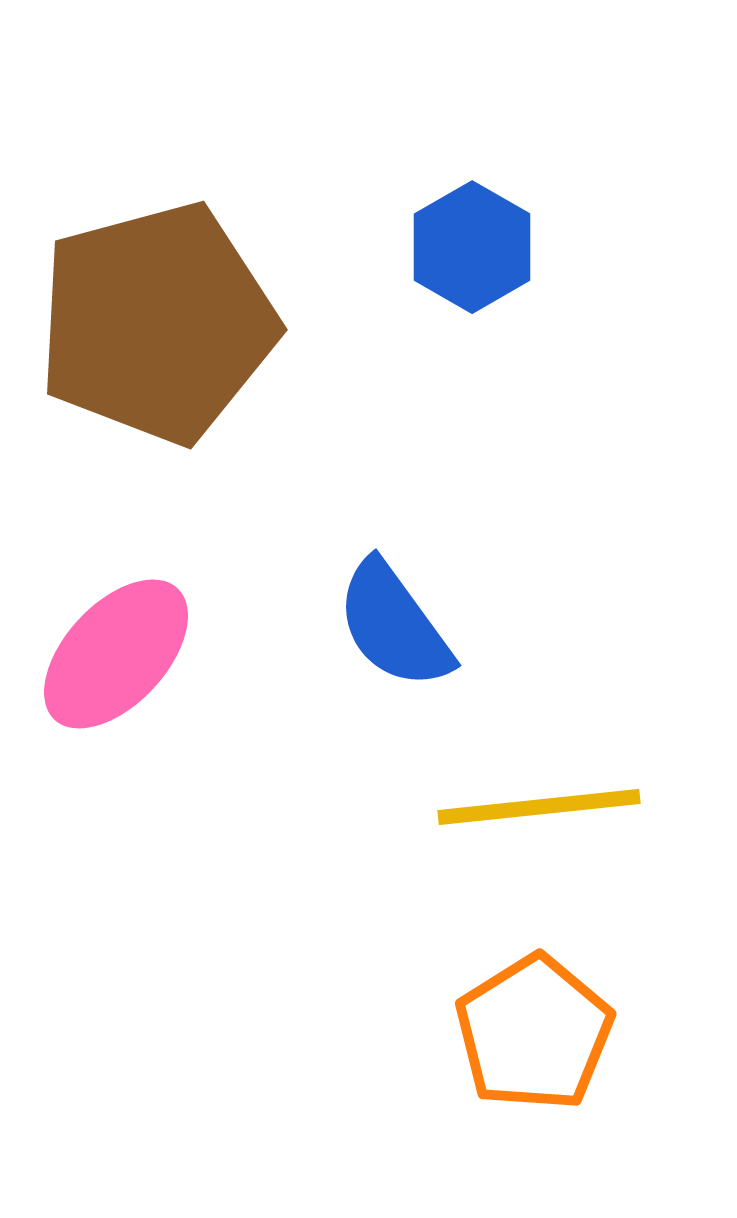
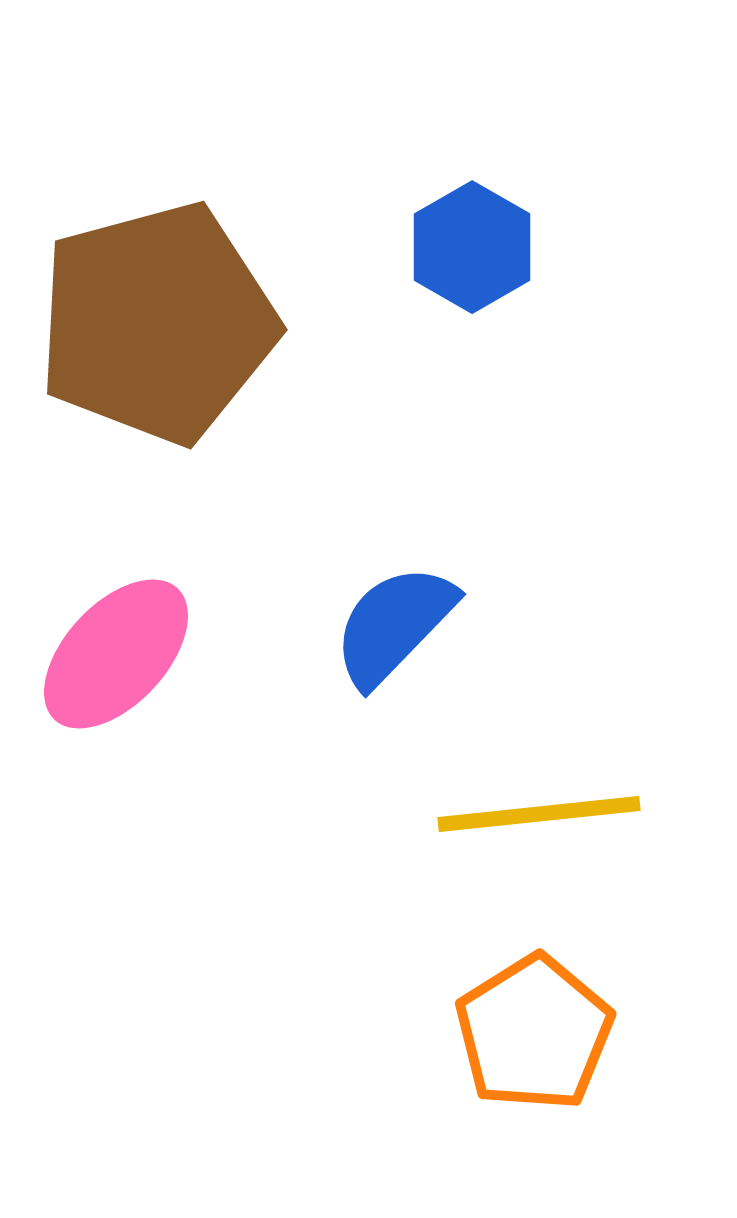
blue semicircle: rotated 80 degrees clockwise
yellow line: moved 7 px down
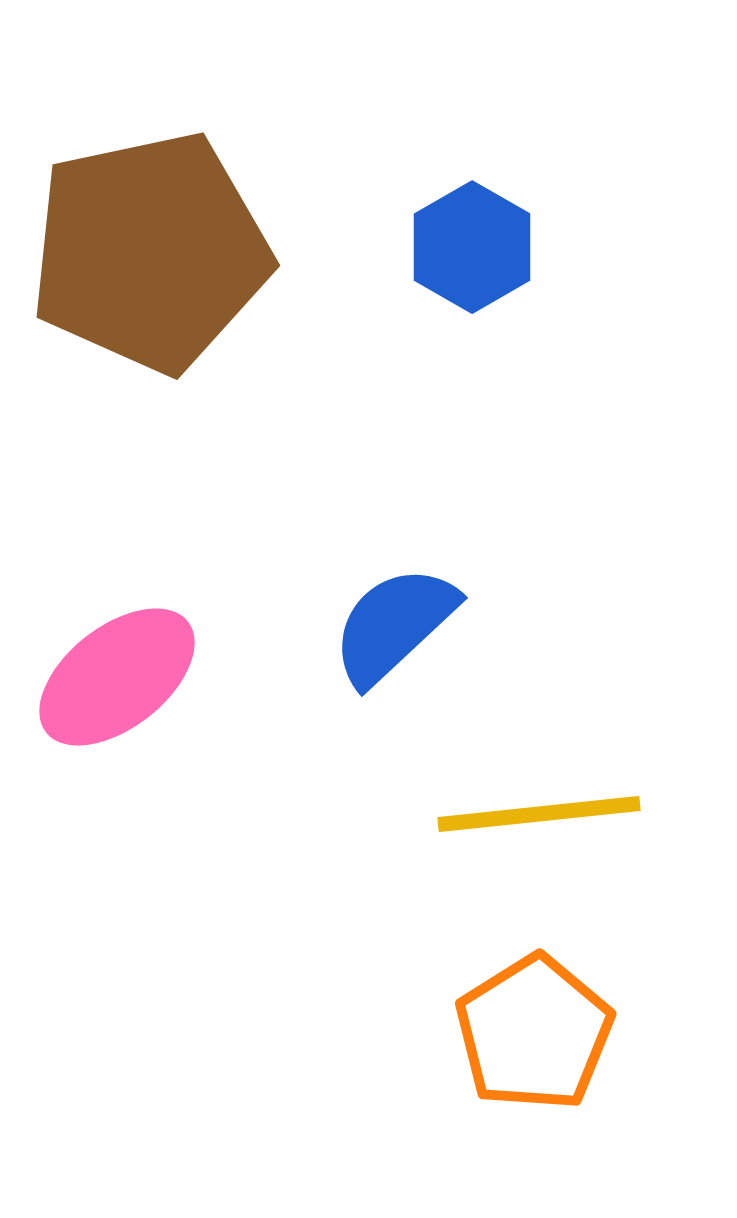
brown pentagon: moved 7 px left, 71 px up; rotated 3 degrees clockwise
blue semicircle: rotated 3 degrees clockwise
pink ellipse: moved 1 px right, 23 px down; rotated 9 degrees clockwise
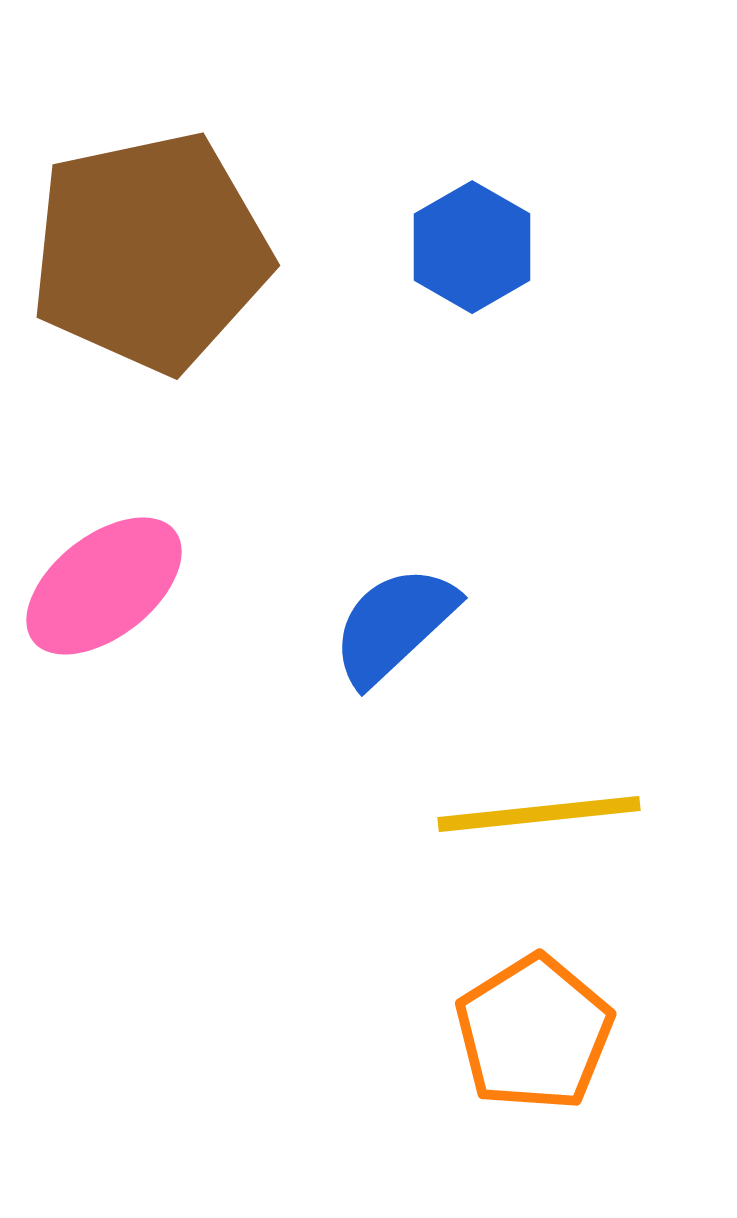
pink ellipse: moved 13 px left, 91 px up
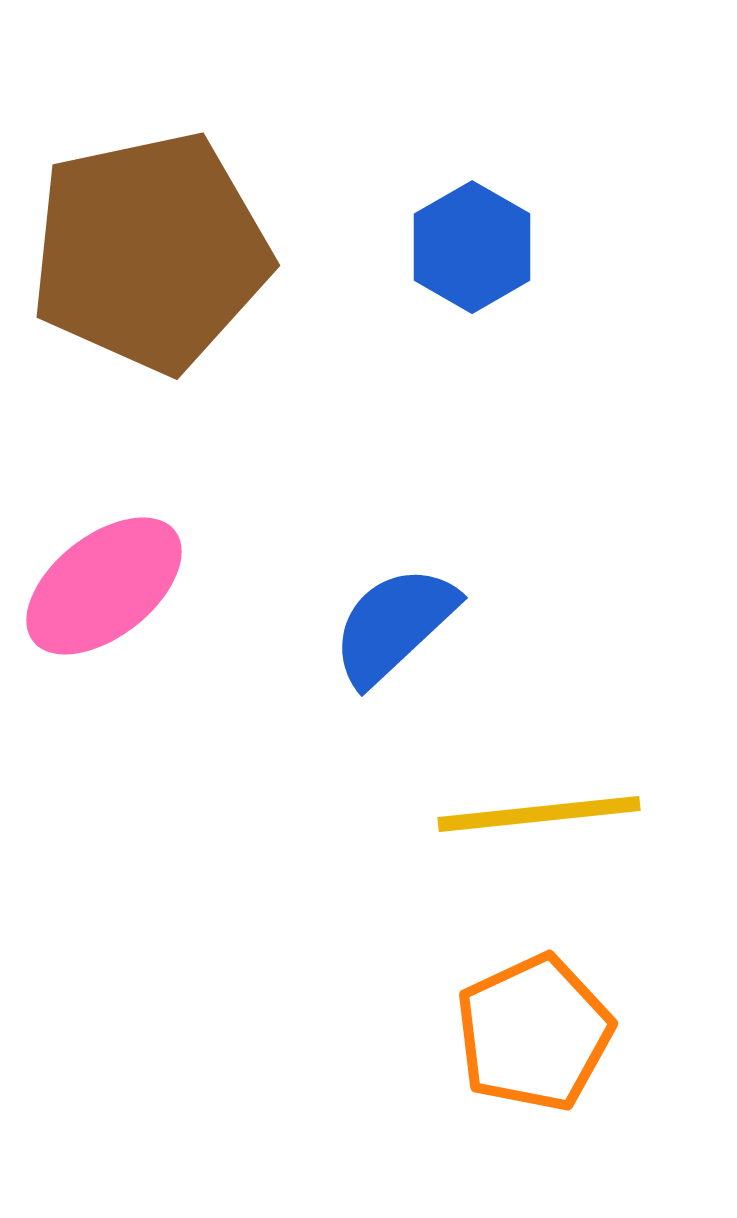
orange pentagon: rotated 7 degrees clockwise
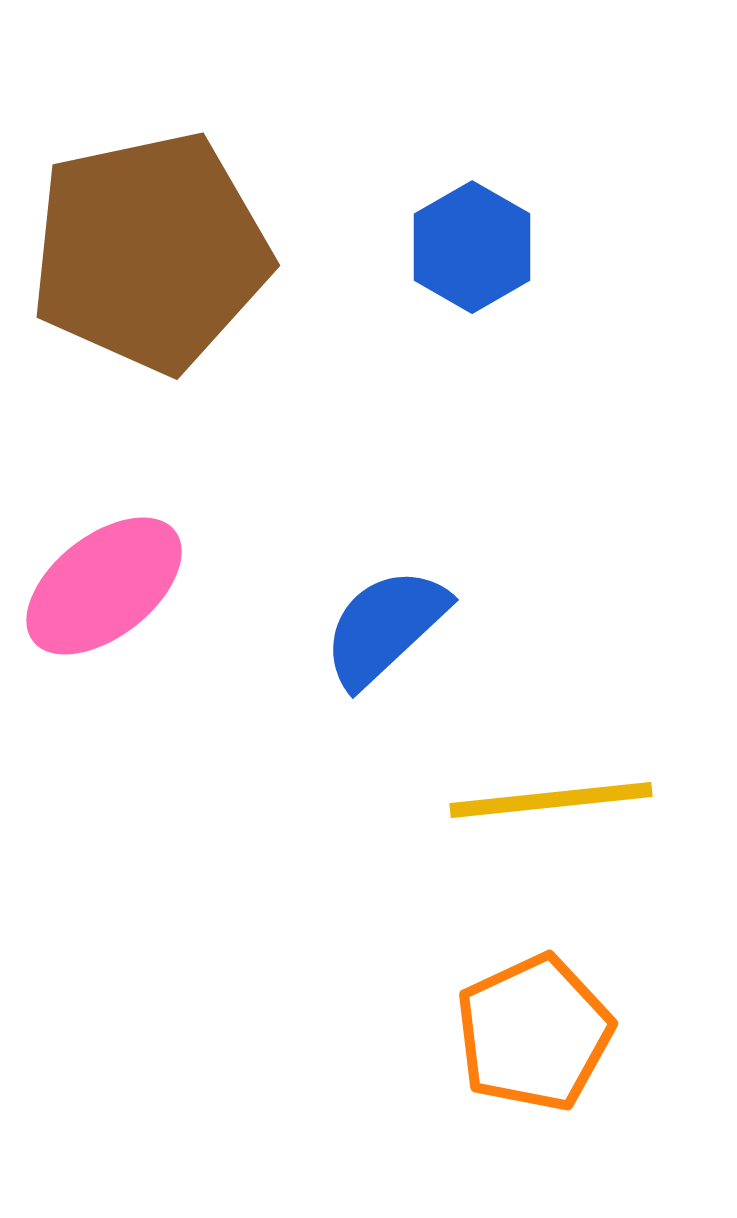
blue semicircle: moved 9 px left, 2 px down
yellow line: moved 12 px right, 14 px up
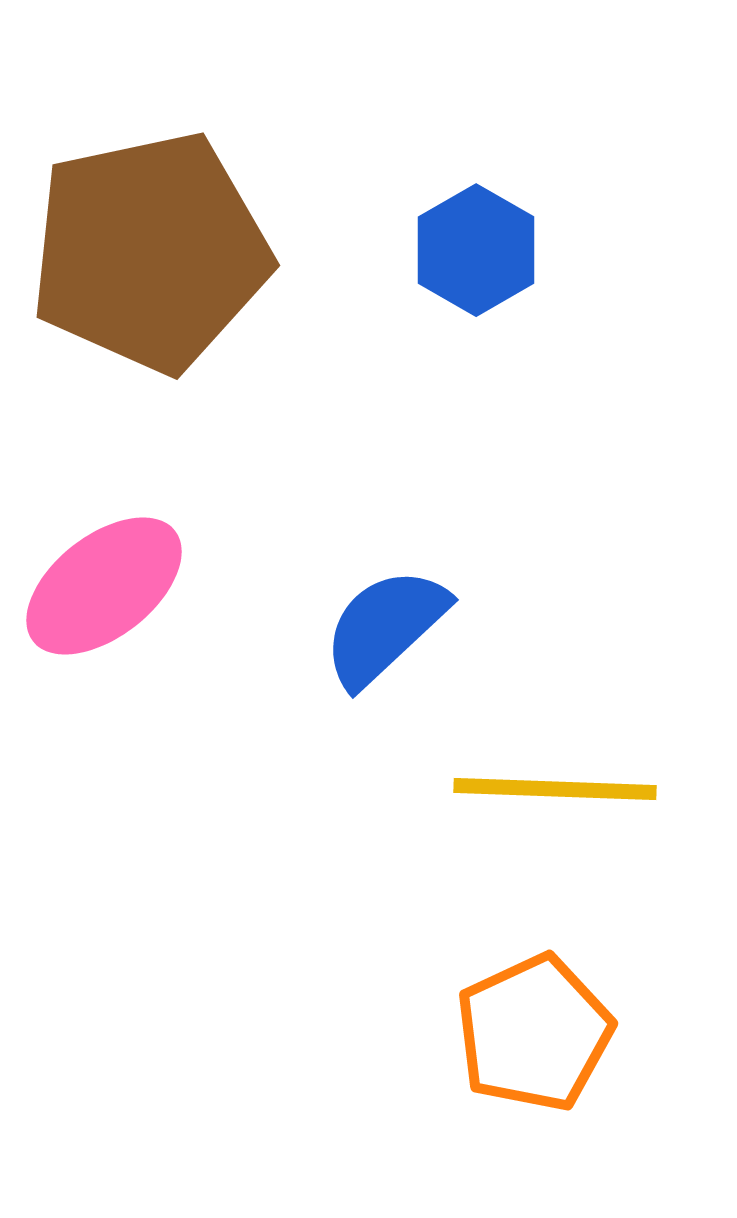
blue hexagon: moved 4 px right, 3 px down
yellow line: moved 4 px right, 11 px up; rotated 8 degrees clockwise
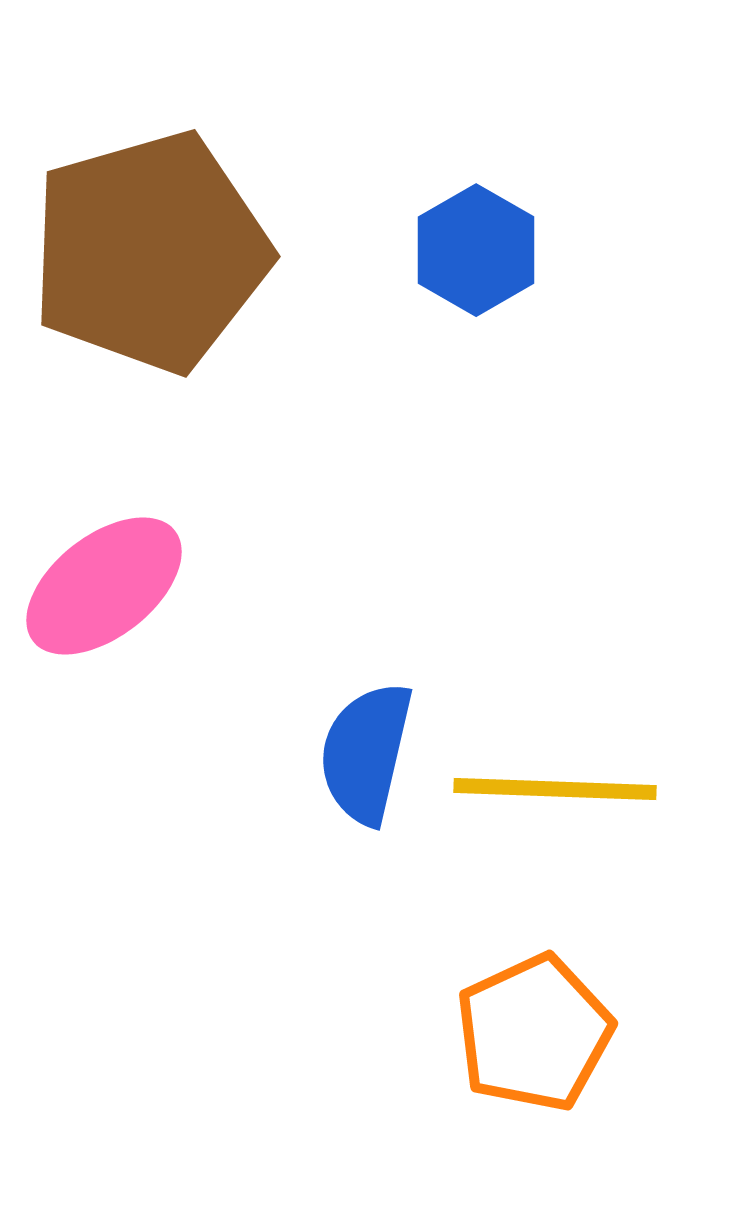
brown pentagon: rotated 4 degrees counterclockwise
blue semicircle: moved 19 px left, 126 px down; rotated 34 degrees counterclockwise
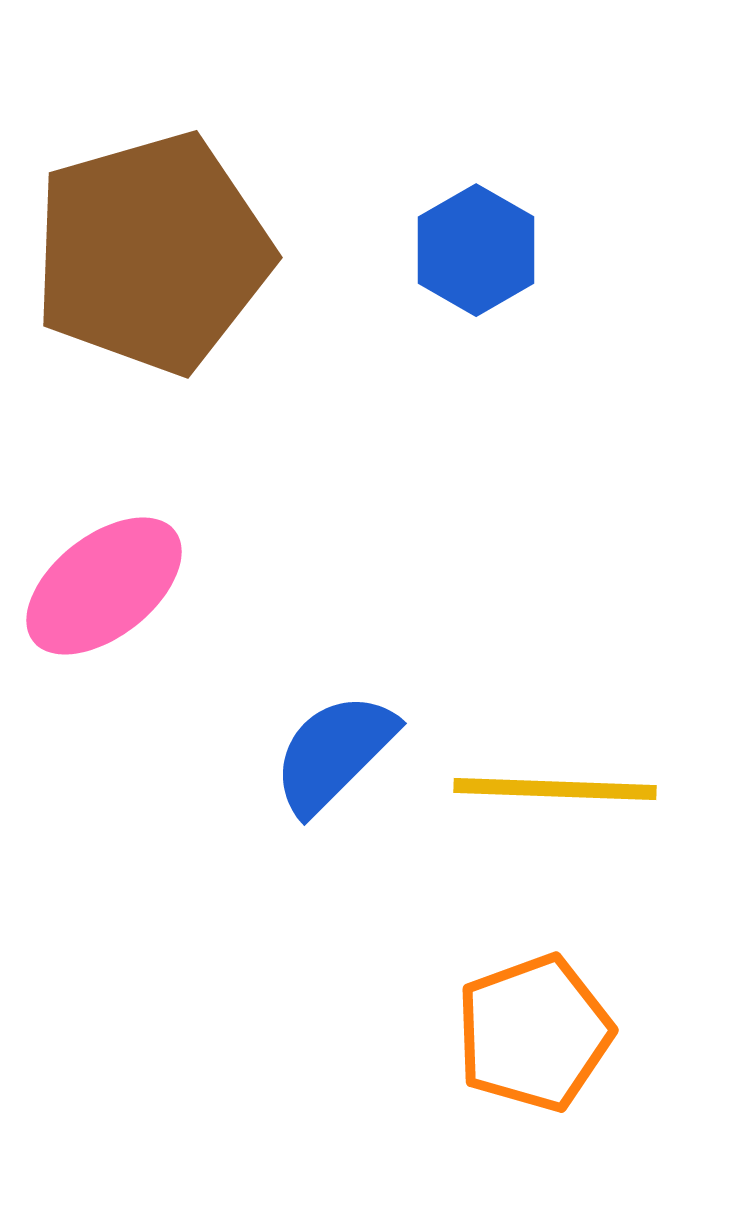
brown pentagon: moved 2 px right, 1 px down
blue semicircle: moved 32 px left; rotated 32 degrees clockwise
orange pentagon: rotated 5 degrees clockwise
